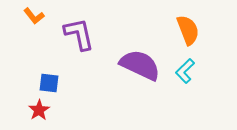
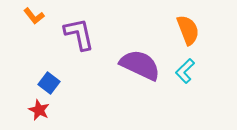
blue square: rotated 30 degrees clockwise
red star: rotated 15 degrees counterclockwise
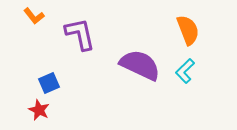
purple L-shape: moved 1 px right
blue square: rotated 30 degrees clockwise
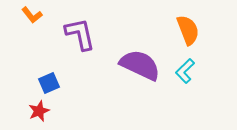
orange L-shape: moved 2 px left, 1 px up
red star: moved 1 px down; rotated 25 degrees clockwise
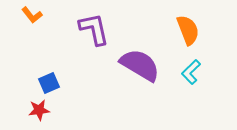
purple L-shape: moved 14 px right, 5 px up
purple semicircle: rotated 6 degrees clockwise
cyan L-shape: moved 6 px right, 1 px down
red star: moved 1 px up; rotated 15 degrees clockwise
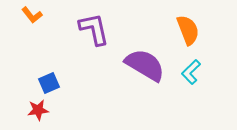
purple semicircle: moved 5 px right
red star: moved 1 px left
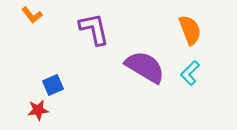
orange semicircle: moved 2 px right
purple semicircle: moved 2 px down
cyan L-shape: moved 1 px left, 1 px down
blue square: moved 4 px right, 2 px down
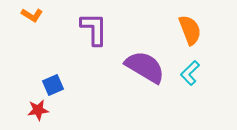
orange L-shape: rotated 20 degrees counterclockwise
purple L-shape: rotated 12 degrees clockwise
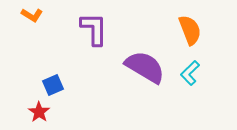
red star: moved 1 px right, 2 px down; rotated 30 degrees counterclockwise
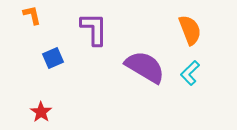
orange L-shape: rotated 135 degrees counterclockwise
blue square: moved 27 px up
red star: moved 2 px right
